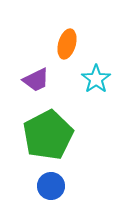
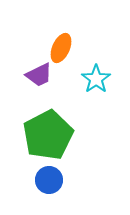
orange ellipse: moved 6 px left, 4 px down; rotated 8 degrees clockwise
purple trapezoid: moved 3 px right, 5 px up
blue circle: moved 2 px left, 6 px up
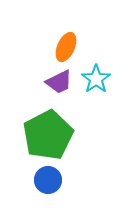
orange ellipse: moved 5 px right, 1 px up
purple trapezoid: moved 20 px right, 7 px down
blue circle: moved 1 px left
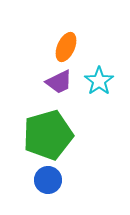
cyan star: moved 3 px right, 2 px down
green pentagon: rotated 12 degrees clockwise
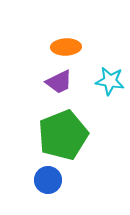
orange ellipse: rotated 64 degrees clockwise
cyan star: moved 11 px right; rotated 28 degrees counterclockwise
green pentagon: moved 15 px right; rotated 6 degrees counterclockwise
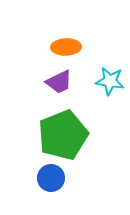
blue circle: moved 3 px right, 2 px up
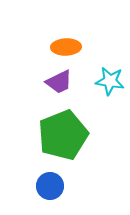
blue circle: moved 1 px left, 8 px down
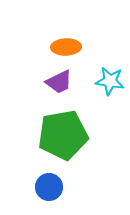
green pentagon: rotated 12 degrees clockwise
blue circle: moved 1 px left, 1 px down
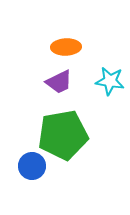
blue circle: moved 17 px left, 21 px up
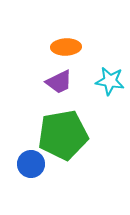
blue circle: moved 1 px left, 2 px up
